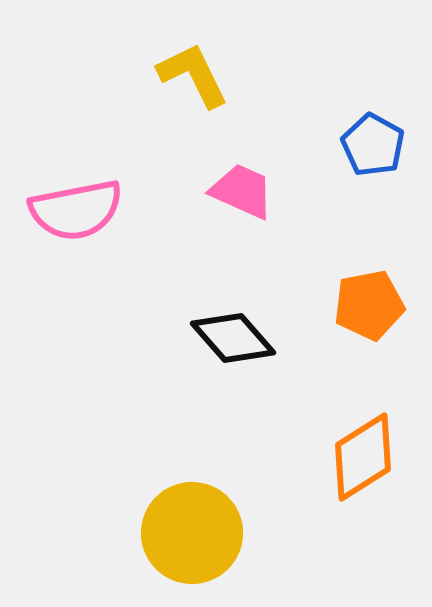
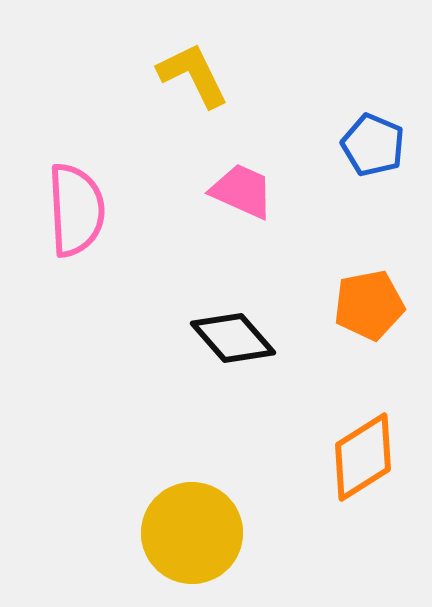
blue pentagon: rotated 6 degrees counterclockwise
pink semicircle: rotated 82 degrees counterclockwise
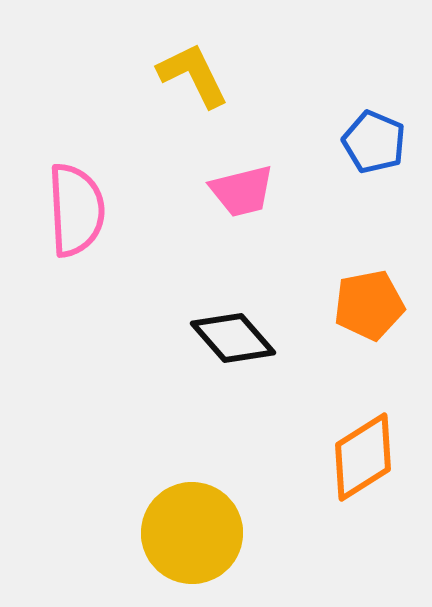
blue pentagon: moved 1 px right, 3 px up
pink trapezoid: rotated 142 degrees clockwise
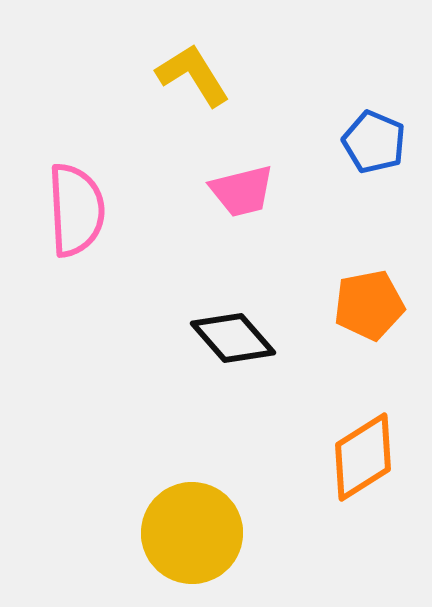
yellow L-shape: rotated 6 degrees counterclockwise
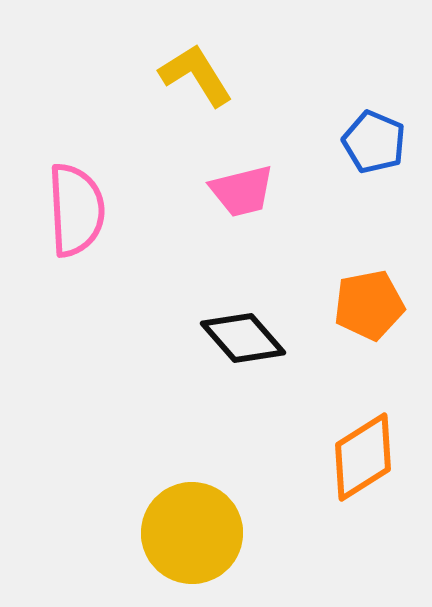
yellow L-shape: moved 3 px right
black diamond: moved 10 px right
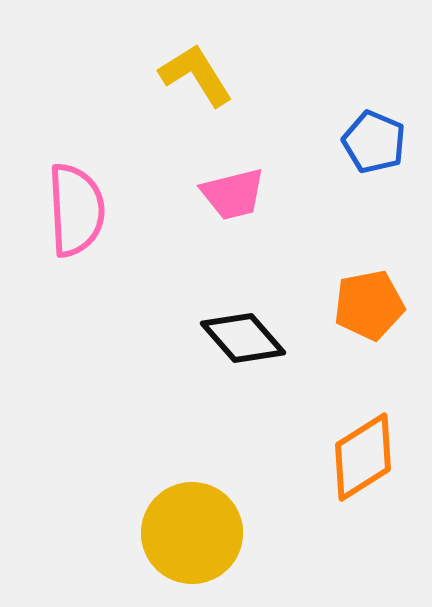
pink trapezoid: moved 9 px left, 3 px down
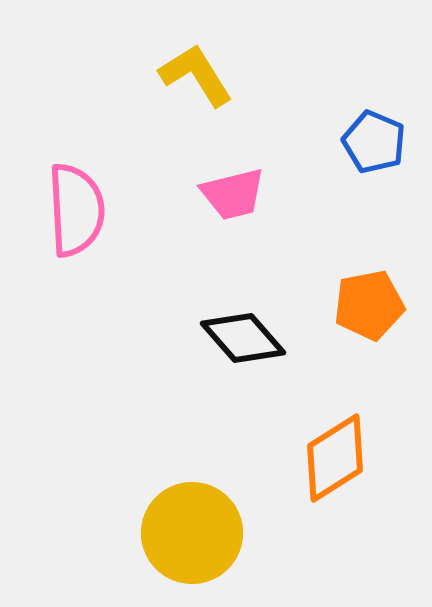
orange diamond: moved 28 px left, 1 px down
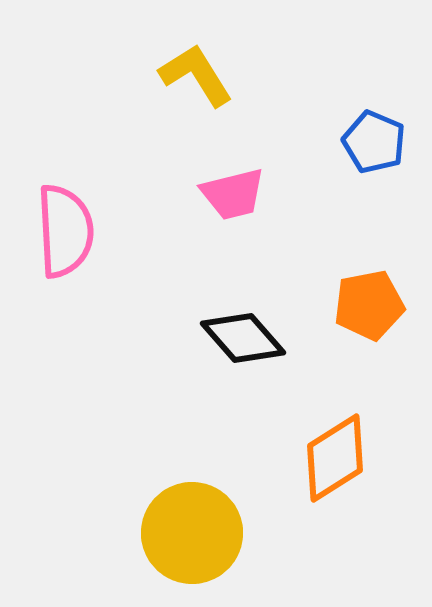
pink semicircle: moved 11 px left, 21 px down
